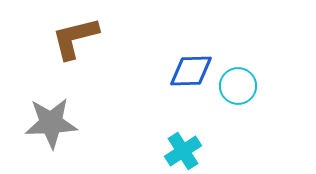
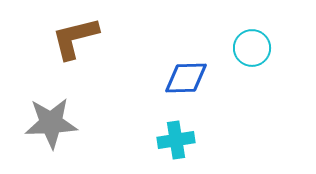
blue diamond: moved 5 px left, 7 px down
cyan circle: moved 14 px right, 38 px up
cyan cross: moved 7 px left, 11 px up; rotated 24 degrees clockwise
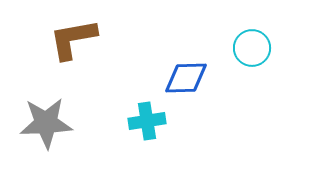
brown L-shape: moved 2 px left, 1 px down; rotated 4 degrees clockwise
gray star: moved 5 px left
cyan cross: moved 29 px left, 19 px up
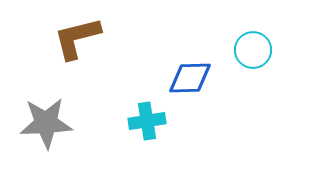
brown L-shape: moved 4 px right, 1 px up; rotated 4 degrees counterclockwise
cyan circle: moved 1 px right, 2 px down
blue diamond: moved 4 px right
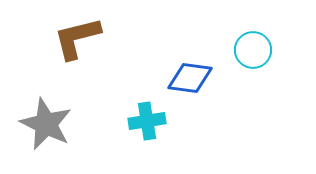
blue diamond: rotated 9 degrees clockwise
gray star: moved 1 px down; rotated 28 degrees clockwise
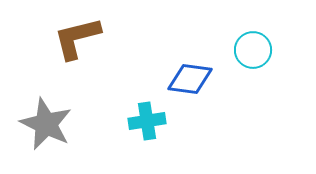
blue diamond: moved 1 px down
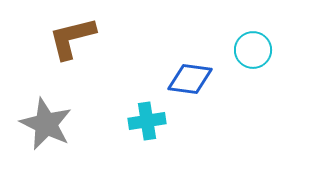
brown L-shape: moved 5 px left
